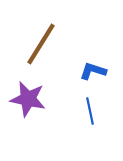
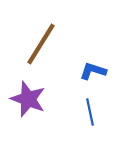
purple star: rotated 9 degrees clockwise
blue line: moved 1 px down
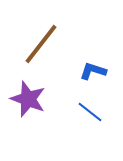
brown line: rotated 6 degrees clockwise
blue line: rotated 40 degrees counterclockwise
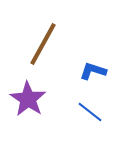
brown line: moved 2 px right; rotated 9 degrees counterclockwise
purple star: rotated 12 degrees clockwise
